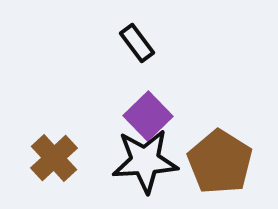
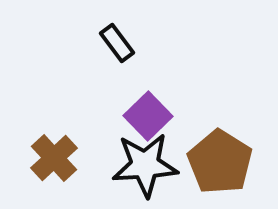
black rectangle: moved 20 px left
black star: moved 4 px down
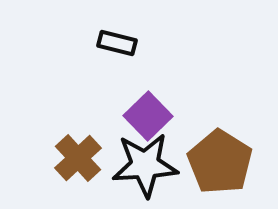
black rectangle: rotated 39 degrees counterclockwise
brown cross: moved 24 px right
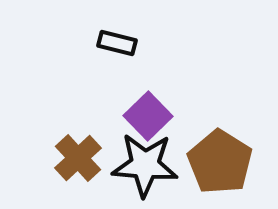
black star: rotated 8 degrees clockwise
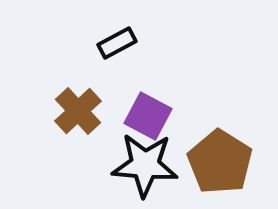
black rectangle: rotated 42 degrees counterclockwise
purple square: rotated 18 degrees counterclockwise
brown cross: moved 47 px up
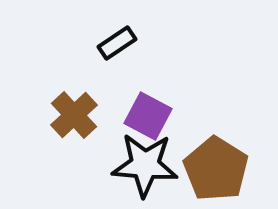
black rectangle: rotated 6 degrees counterclockwise
brown cross: moved 4 px left, 4 px down
brown pentagon: moved 4 px left, 7 px down
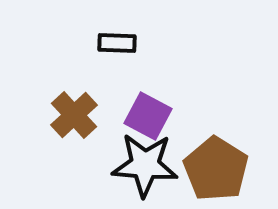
black rectangle: rotated 36 degrees clockwise
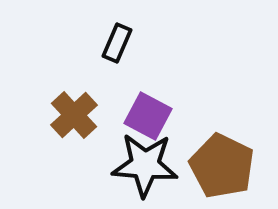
black rectangle: rotated 69 degrees counterclockwise
brown pentagon: moved 6 px right, 3 px up; rotated 6 degrees counterclockwise
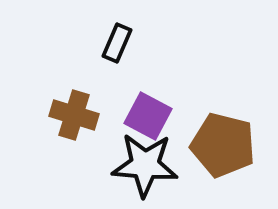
brown cross: rotated 30 degrees counterclockwise
brown pentagon: moved 1 px right, 21 px up; rotated 12 degrees counterclockwise
